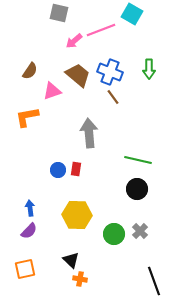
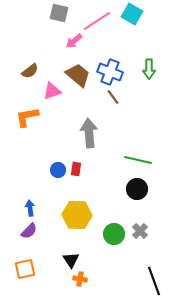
pink line: moved 4 px left, 9 px up; rotated 12 degrees counterclockwise
brown semicircle: rotated 18 degrees clockwise
black triangle: rotated 12 degrees clockwise
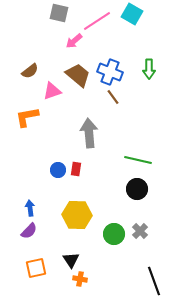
orange square: moved 11 px right, 1 px up
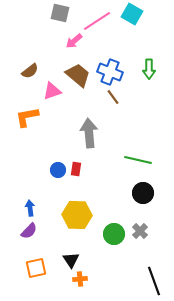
gray square: moved 1 px right
black circle: moved 6 px right, 4 px down
orange cross: rotated 16 degrees counterclockwise
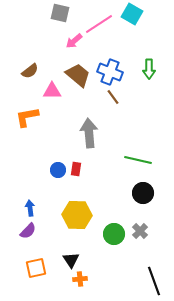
pink line: moved 2 px right, 3 px down
pink triangle: rotated 18 degrees clockwise
purple semicircle: moved 1 px left
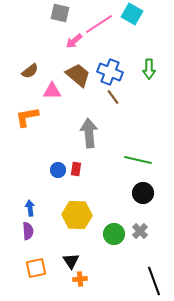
purple semicircle: rotated 48 degrees counterclockwise
black triangle: moved 1 px down
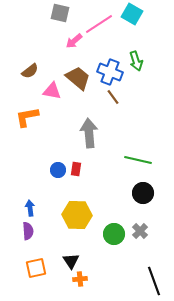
green arrow: moved 13 px left, 8 px up; rotated 18 degrees counterclockwise
brown trapezoid: moved 3 px down
pink triangle: rotated 12 degrees clockwise
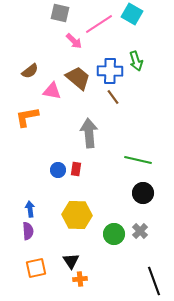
pink arrow: rotated 96 degrees counterclockwise
blue cross: moved 1 px up; rotated 20 degrees counterclockwise
blue arrow: moved 1 px down
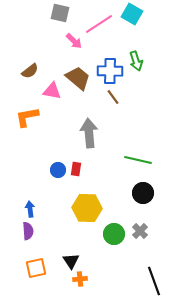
yellow hexagon: moved 10 px right, 7 px up
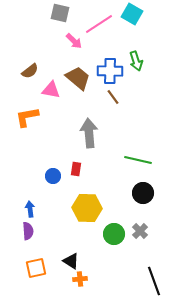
pink triangle: moved 1 px left, 1 px up
blue circle: moved 5 px left, 6 px down
black triangle: rotated 24 degrees counterclockwise
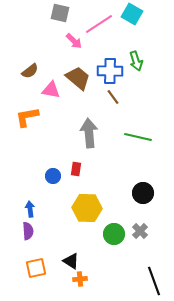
green line: moved 23 px up
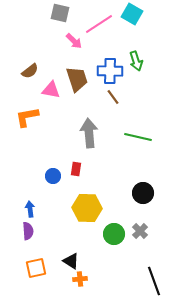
brown trapezoid: moved 1 px left, 1 px down; rotated 32 degrees clockwise
